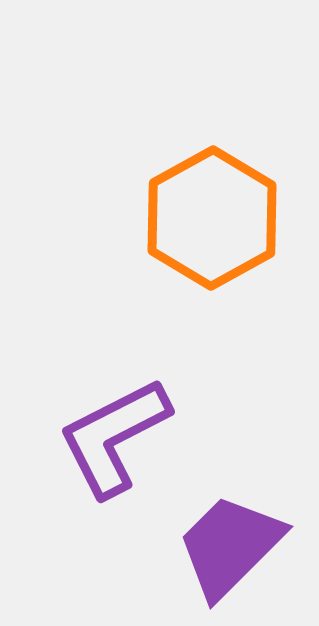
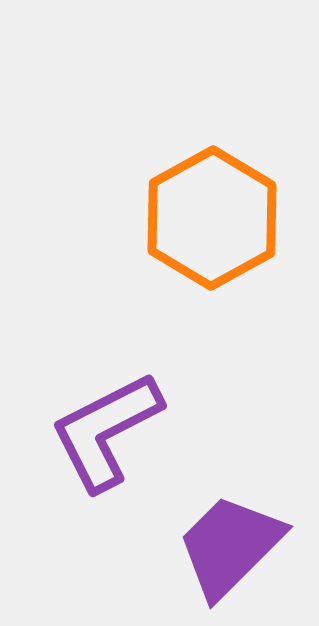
purple L-shape: moved 8 px left, 6 px up
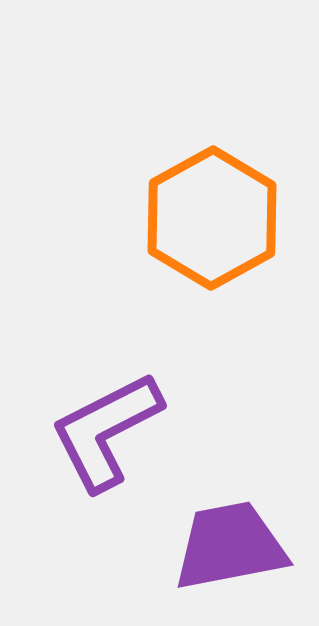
purple trapezoid: rotated 34 degrees clockwise
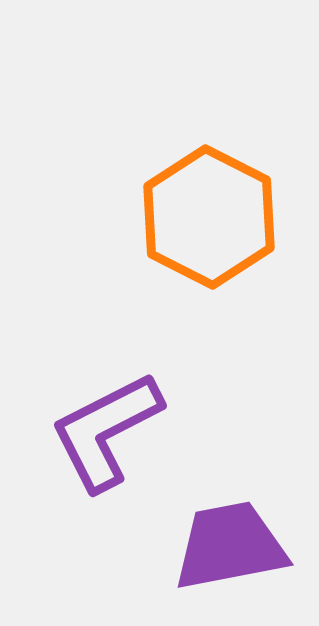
orange hexagon: moved 3 px left, 1 px up; rotated 4 degrees counterclockwise
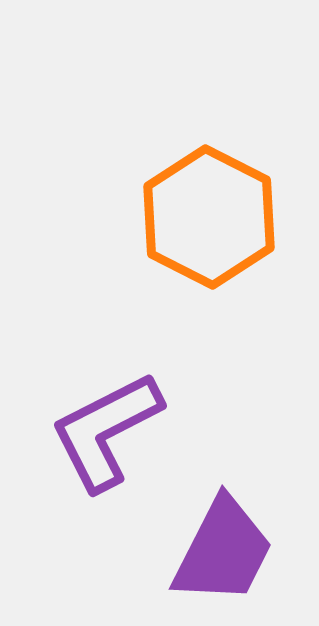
purple trapezoid: moved 7 px left, 5 px down; rotated 128 degrees clockwise
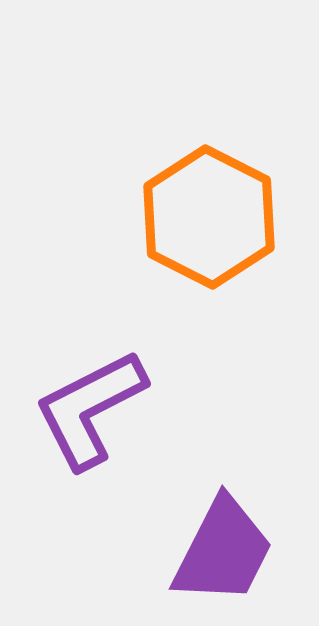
purple L-shape: moved 16 px left, 22 px up
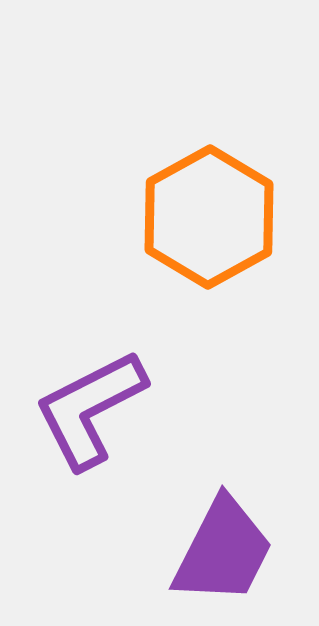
orange hexagon: rotated 4 degrees clockwise
